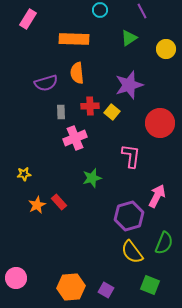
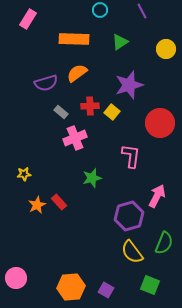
green triangle: moved 9 px left, 4 px down
orange semicircle: rotated 60 degrees clockwise
gray rectangle: rotated 48 degrees counterclockwise
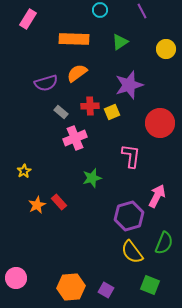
yellow square: rotated 28 degrees clockwise
yellow star: moved 3 px up; rotated 24 degrees counterclockwise
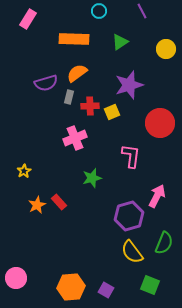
cyan circle: moved 1 px left, 1 px down
gray rectangle: moved 8 px right, 15 px up; rotated 64 degrees clockwise
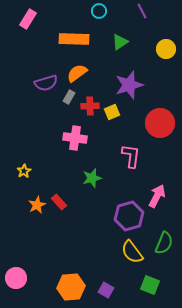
gray rectangle: rotated 16 degrees clockwise
pink cross: rotated 30 degrees clockwise
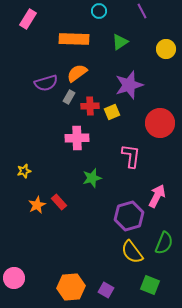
pink cross: moved 2 px right; rotated 10 degrees counterclockwise
yellow star: rotated 16 degrees clockwise
pink circle: moved 2 px left
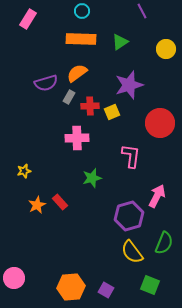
cyan circle: moved 17 px left
orange rectangle: moved 7 px right
red rectangle: moved 1 px right
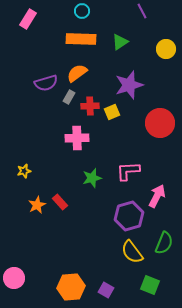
pink L-shape: moved 3 px left, 15 px down; rotated 100 degrees counterclockwise
